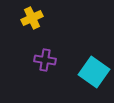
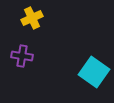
purple cross: moved 23 px left, 4 px up
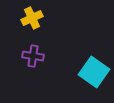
purple cross: moved 11 px right
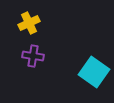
yellow cross: moved 3 px left, 5 px down
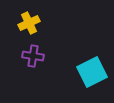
cyan square: moved 2 px left; rotated 28 degrees clockwise
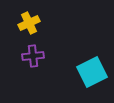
purple cross: rotated 15 degrees counterclockwise
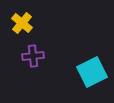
yellow cross: moved 7 px left; rotated 25 degrees counterclockwise
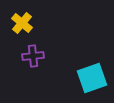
cyan square: moved 6 px down; rotated 8 degrees clockwise
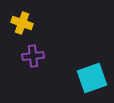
yellow cross: rotated 20 degrees counterclockwise
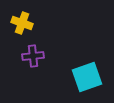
cyan square: moved 5 px left, 1 px up
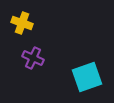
purple cross: moved 2 px down; rotated 30 degrees clockwise
